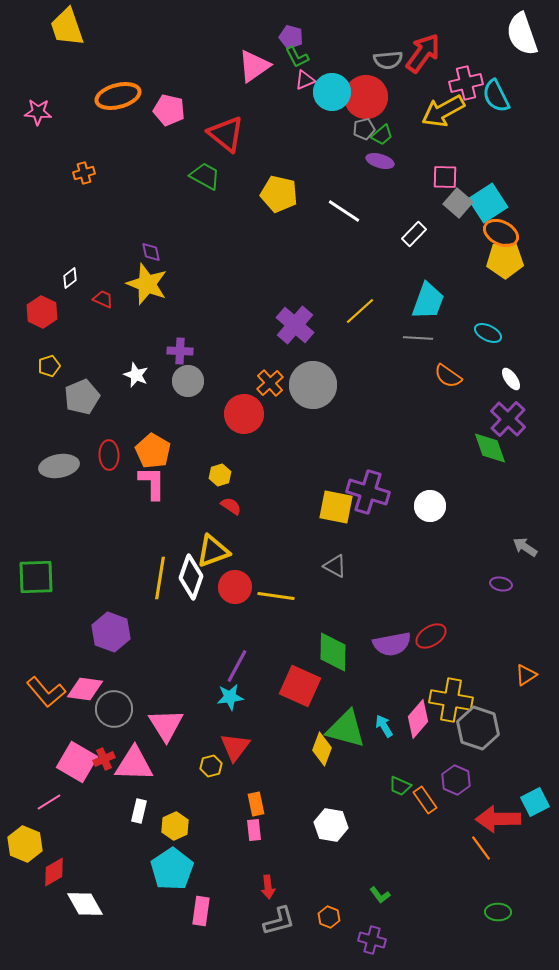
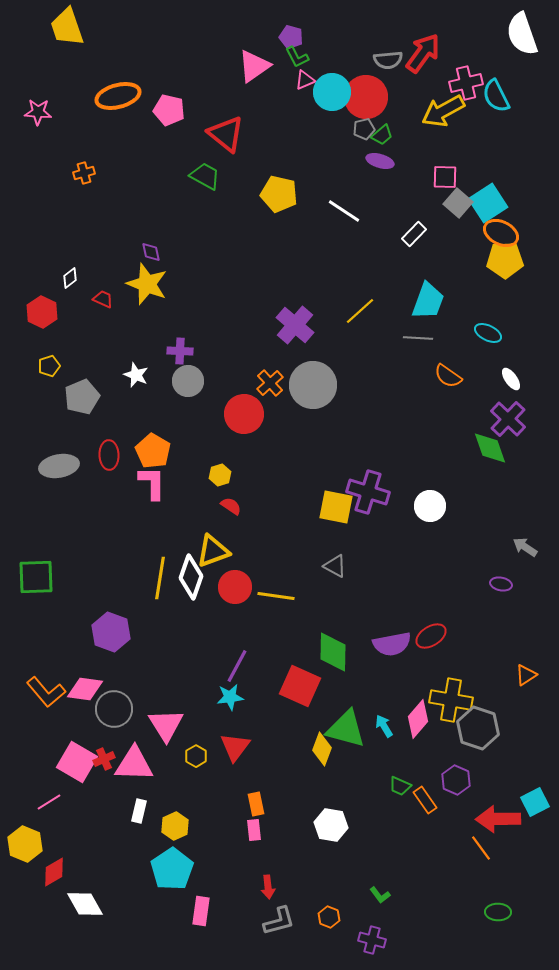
yellow hexagon at (211, 766): moved 15 px left, 10 px up; rotated 15 degrees counterclockwise
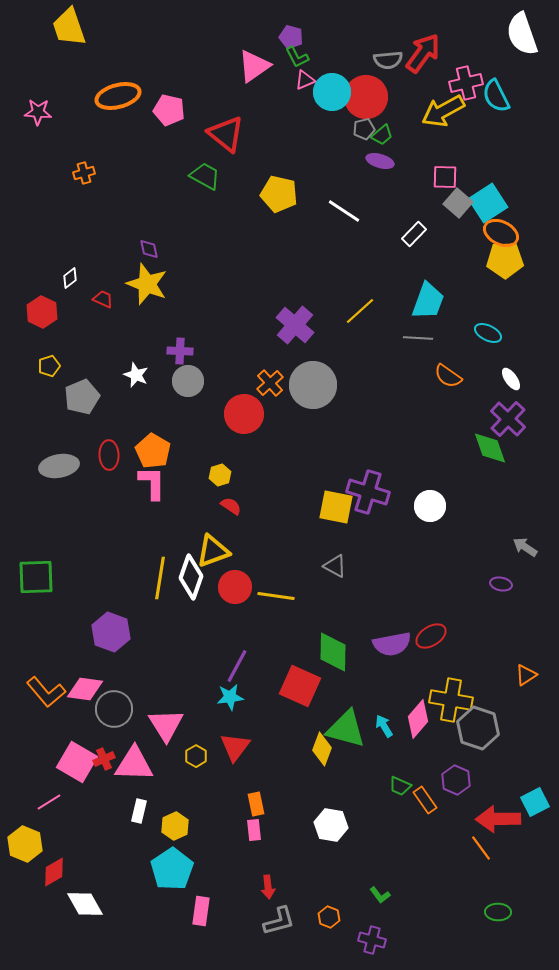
yellow trapezoid at (67, 27): moved 2 px right
purple diamond at (151, 252): moved 2 px left, 3 px up
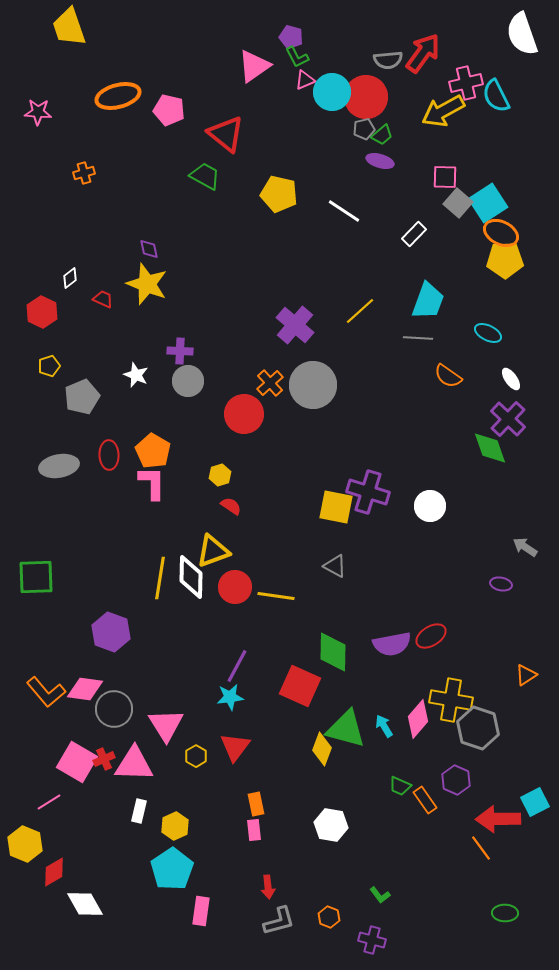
white diamond at (191, 577): rotated 18 degrees counterclockwise
green ellipse at (498, 912): moved 7 px right, 1 px down
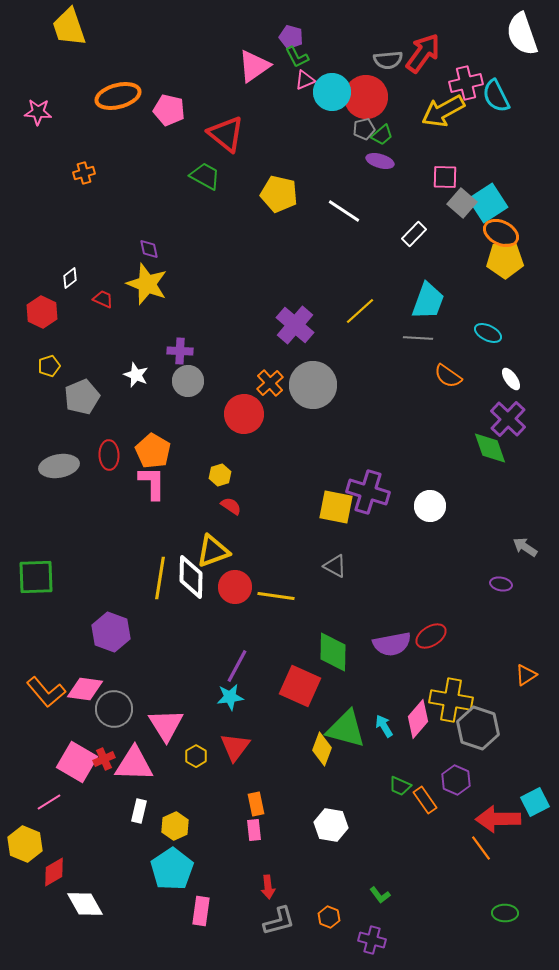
gray square at (458, 203): moved 4 px right
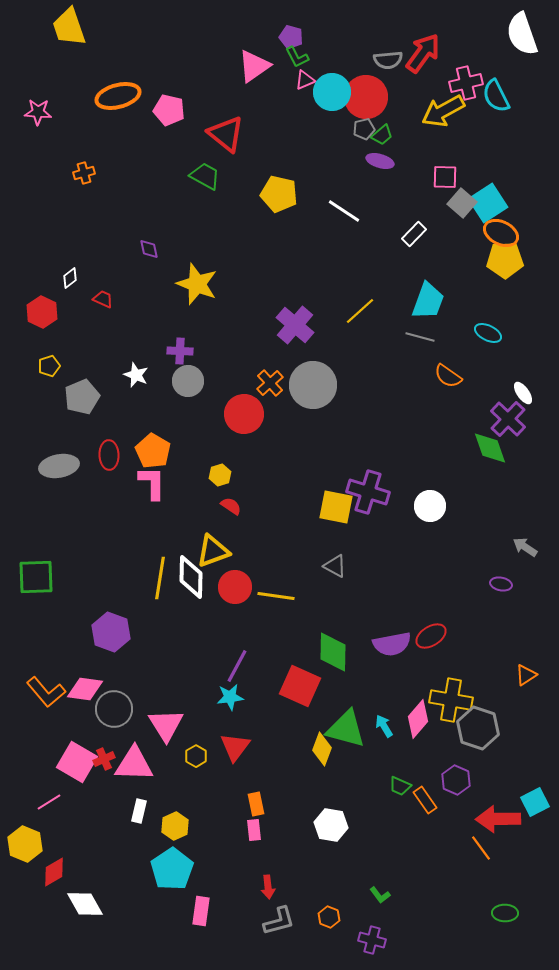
yellow star at (147, 284): moved 50 px right
gray line at (418, 338): moved 2 px right, 1 px up; rotated 12 degrees clockwise
white ellipse at (511, 379): moved 12 px right, 14 px down
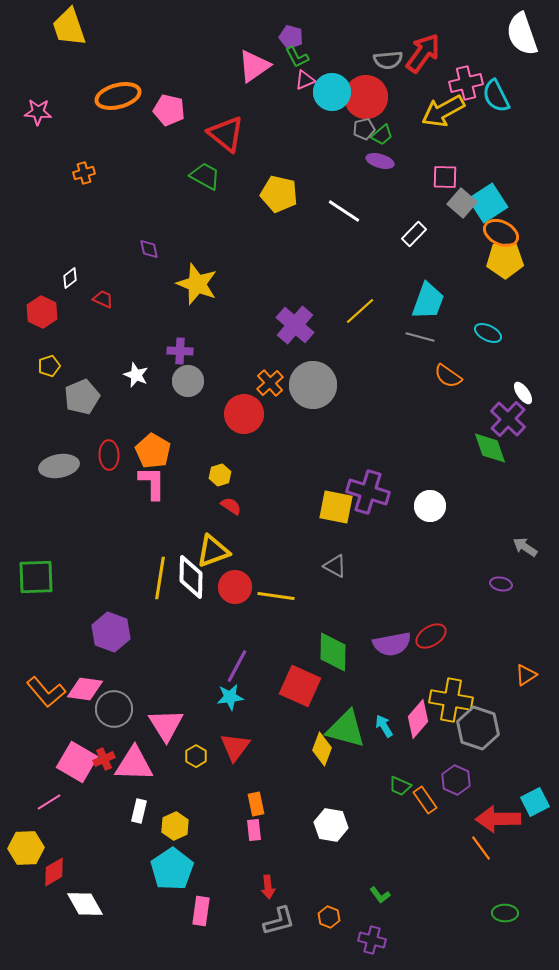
yellow hexagon at (25, 844): moved 1 px right, 4 px down; rotated 24 degrees counterclockwise
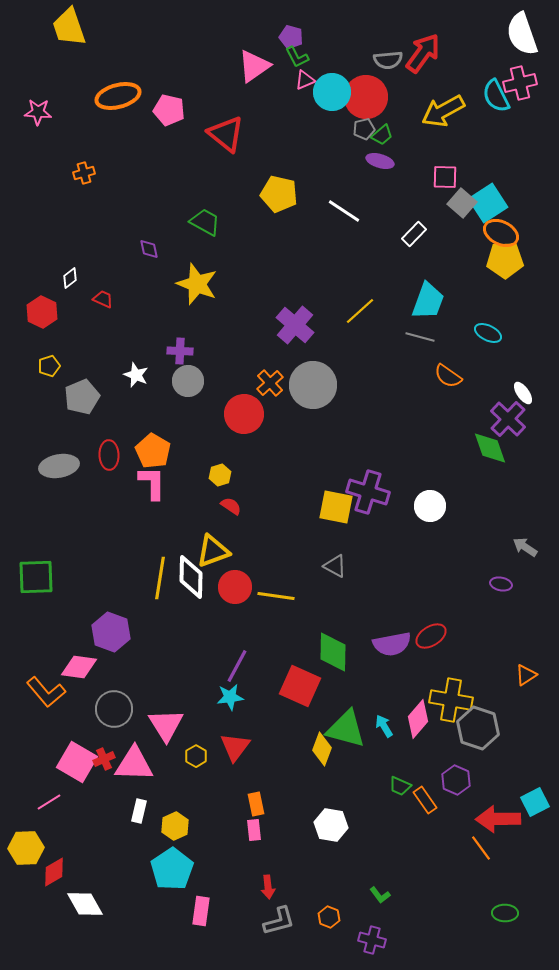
pink cross at (466, 83): moved 54 px right
green trapezoid at (205, 176): moved 46 px down
pink diamond at (85, 689): moved 6 px left, 22 px up
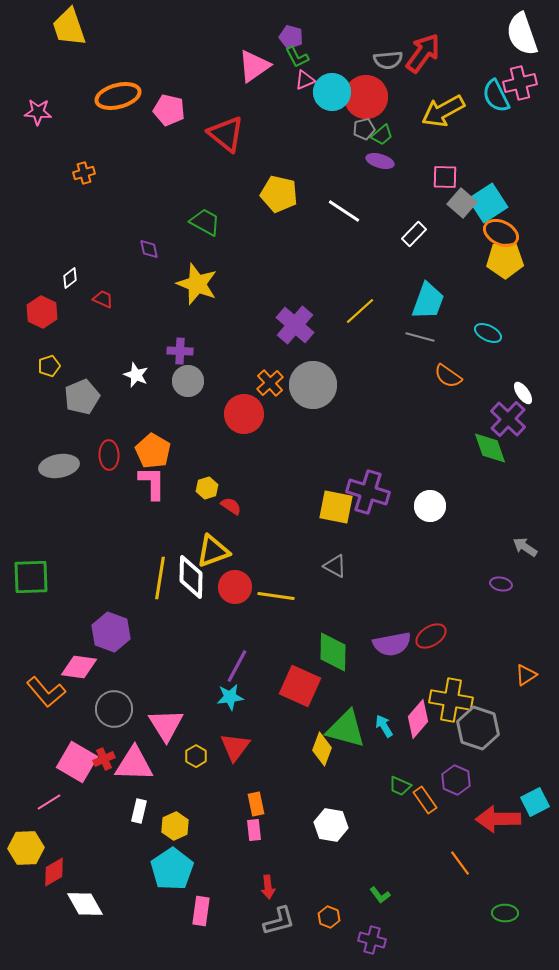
yellow hexagon at (220, 475): moved 13 px left, 13 px down
green square at (36, 577): moved 5 px left
orange line at (481, 848): moved 21 px left, 15 px down
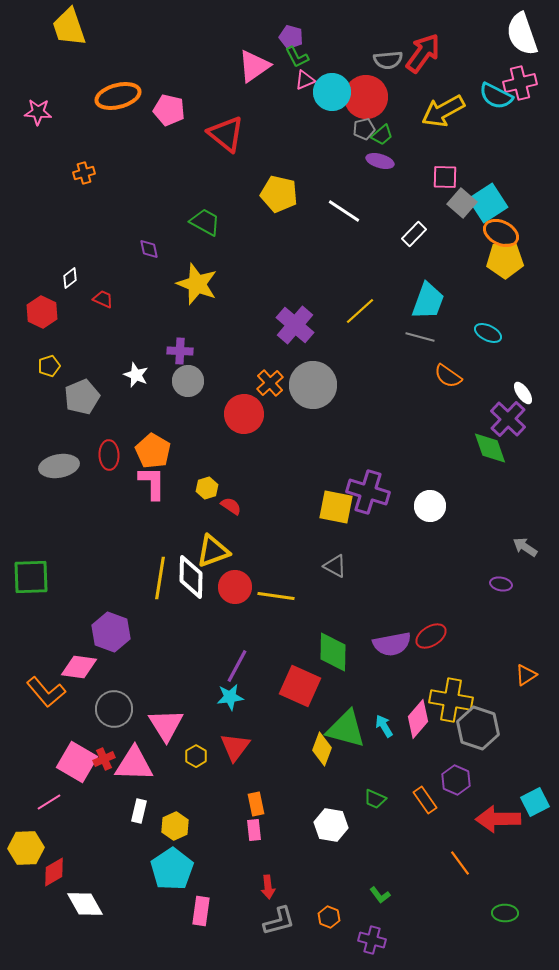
cyan semicircle at (496, 96): rotated 36 degrees counterclockwise
green trapezoid at (400, 786): moved 25 px left, 13 px down
